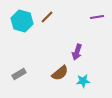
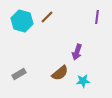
purple line: rotated 72 degrees counterclockwise
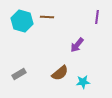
brown line: rotated 48 degrees clockwise
purple arrow: moved 7 px up; rotated 21 degrees clockwise
cyan star: moved 1 px down
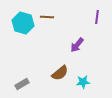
cyan hexagon: moved 1 px right, 2 px down
gray rectangle: moved 3 px right, 10 px down
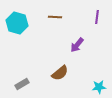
brown line: moved 8 px right
cyan hexagon: moved 6 px left
cyan star: moved 16 px right, 5 px down
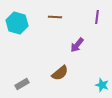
cyan star: moved 3 px right, 2 px up; rotated 24 degrees clockwise
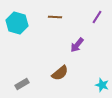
purple line: rotated 24 degrees clockwise
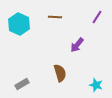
cyan hexagon: moved 2 px right, 1 px down; rotated 10 degrees clockwise
brown semicircle: rotated 66 degrees counterclockwise
cyan star: moved 6 px left
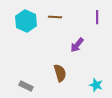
purple line: rotated 32 degrees counterclockwise
cyan hexagon: moved 7 px right, 3 px up
gray rectangle: moved 4 px right, 2 px down; rotated 56 degrees clockwise
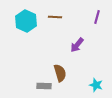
purple line: rotated 16 degrees clockwise
gray rectangle: moved 18 px right; rotated 24 degrees counterclockwise
